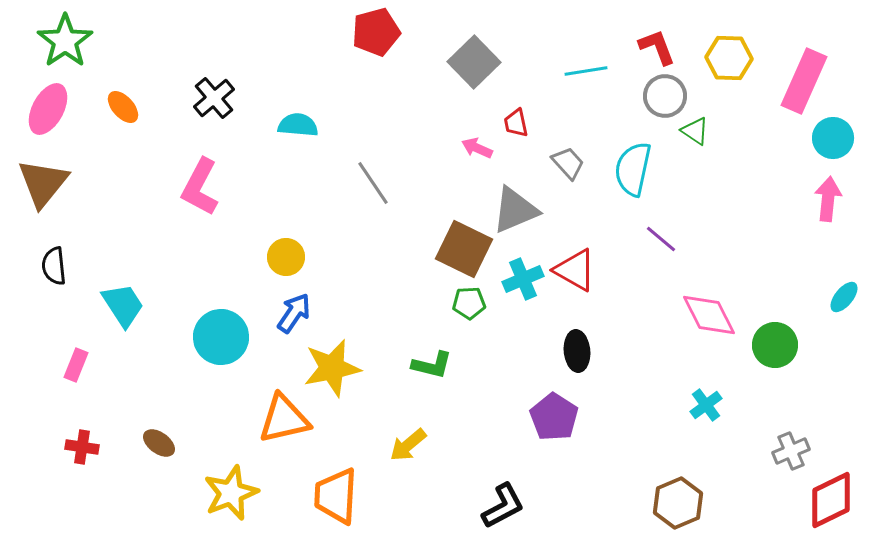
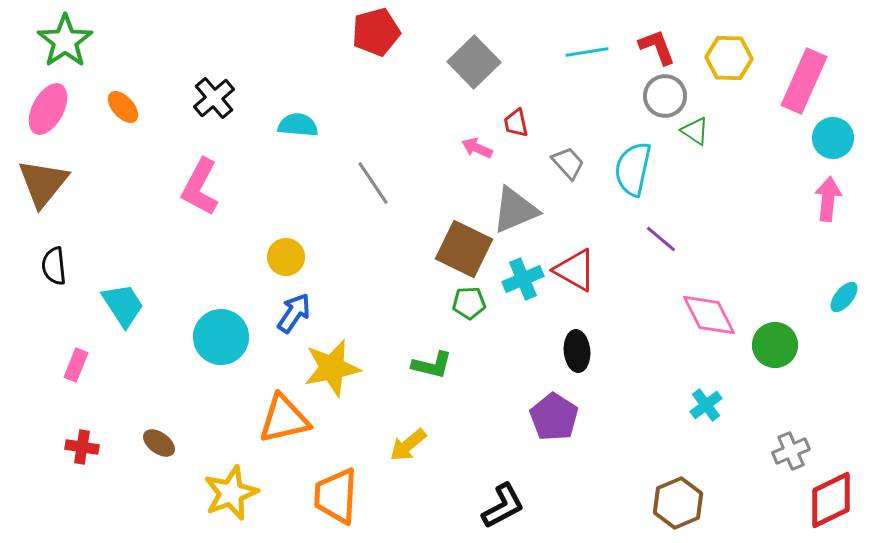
cyan line at (586, 71): moved 1 px right, 19 px up
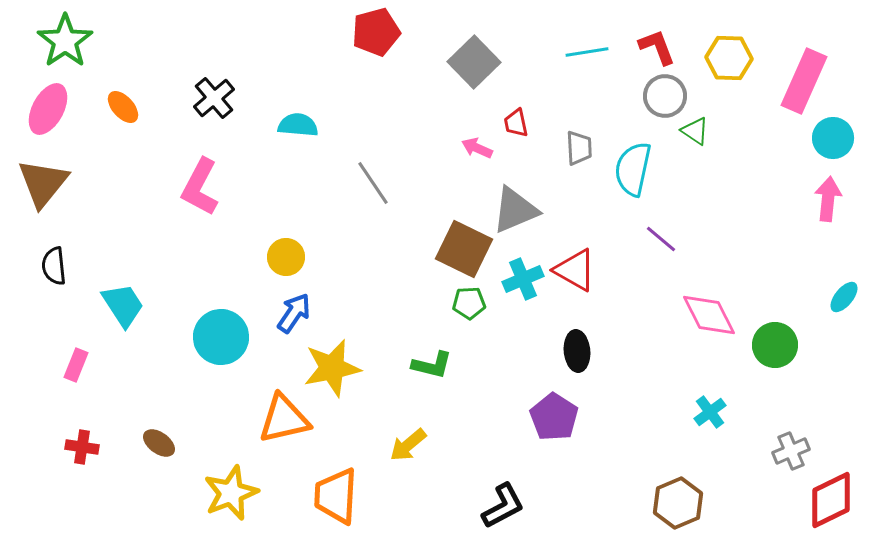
gray trapezoid at (568, 163): moved 11 px right, 15 px up; rotated 39 degrees clockwise
cyan cross at (706, 405): moved 4 px right, 7 px down
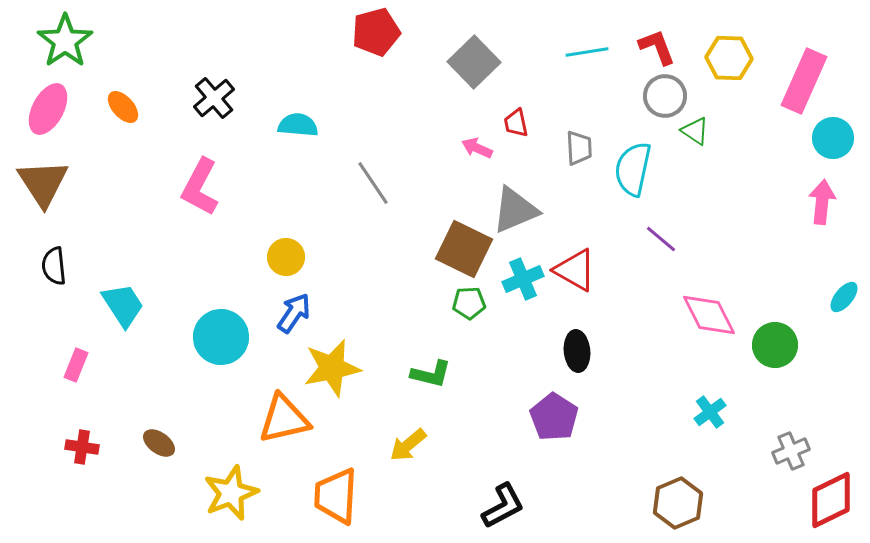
brown triangle at (43, 183): rotated 12 degrees counterclockwise
pink arrow at (828, 199): moved 6 px left, 3 px down
green L-shape at (432, 365): moved 1 px left, 9 px down
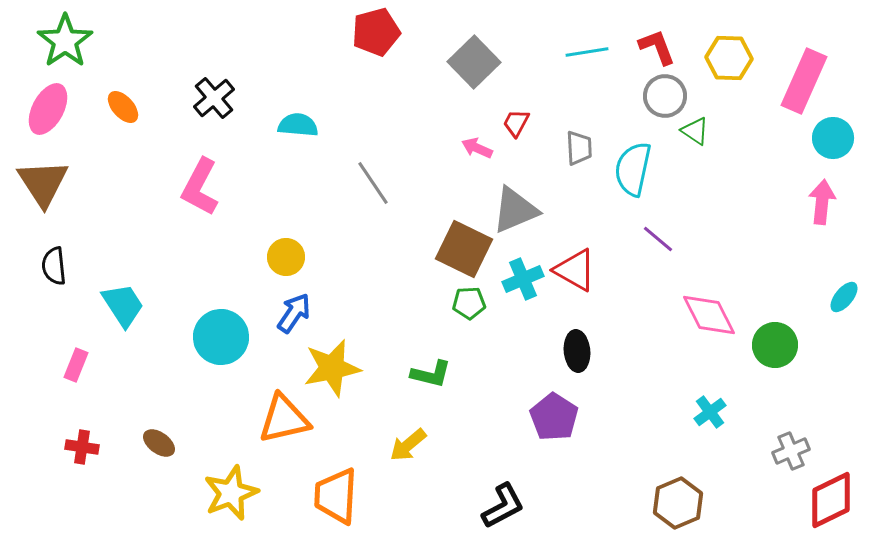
red trapezoid at (516, 123): rotated 40 degrees clockwise
purple line at (661, 239): moved 3 px left
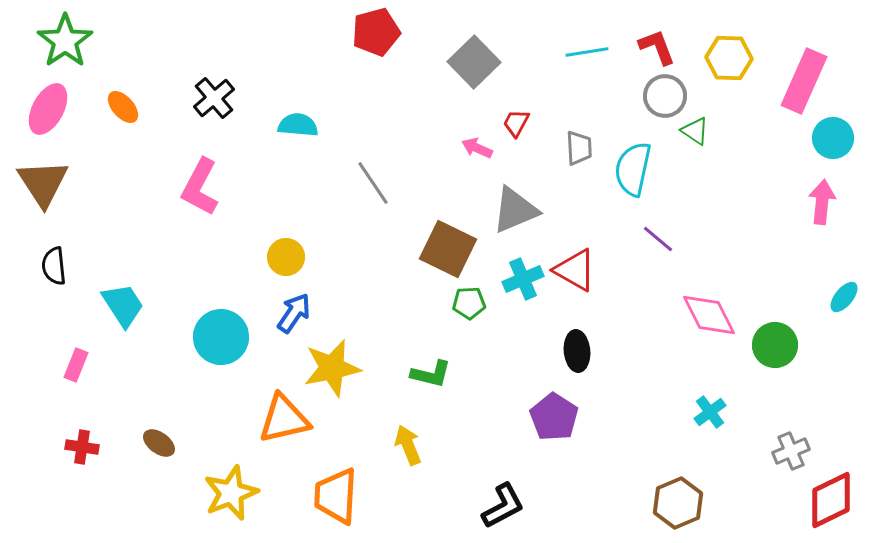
brown square at (464, 249): moved 16 px left
yellow arrow at (408, 445): rotated 108 degrees clockwise
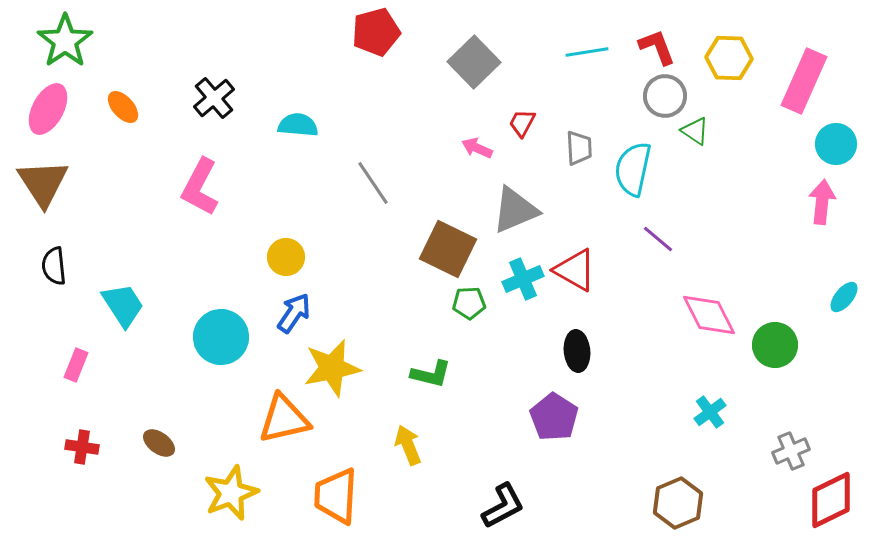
red trapezoid at (516, 123): moved 6 px right
cyan circle at (833, 138): moved 3 px right, 6 px down
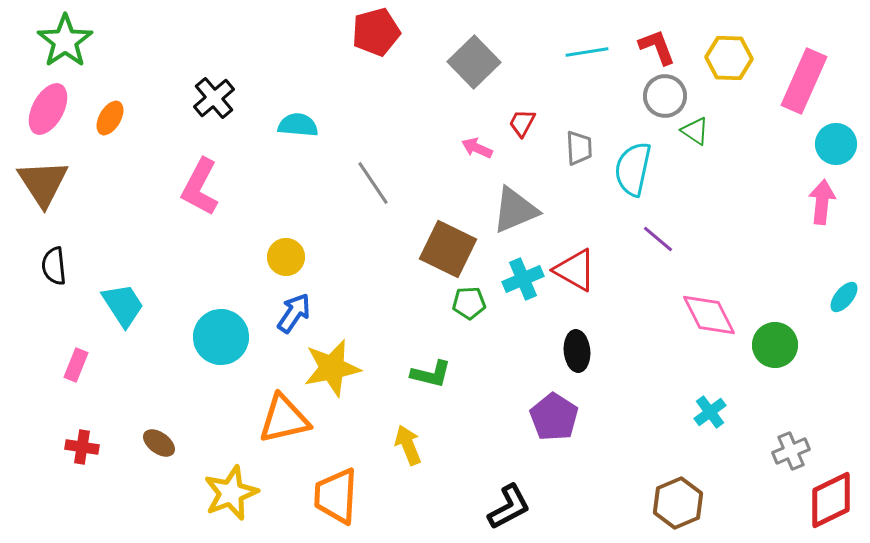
orange ellipse at (123, 107): moved 13 px left, 11 px down; rotated 72 degrees clockwise
black L-shape at (503, 506): moved 6 px right, 1 px down
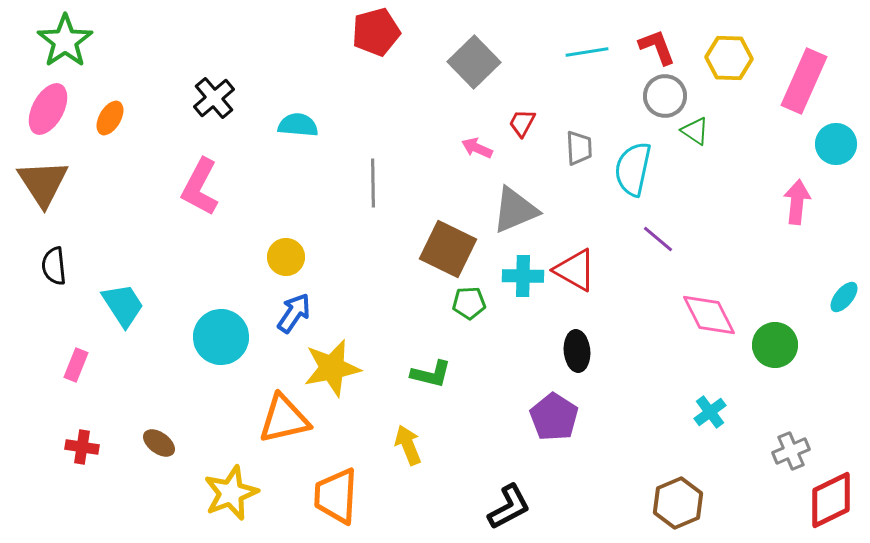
gray line at (373, 183): rotated 33 degrees clockwise
pink arrow at (822, 202): moved 25 px left
cyan cross at (523, 279): moved 3 px up; rotated 24 degrees clockwise
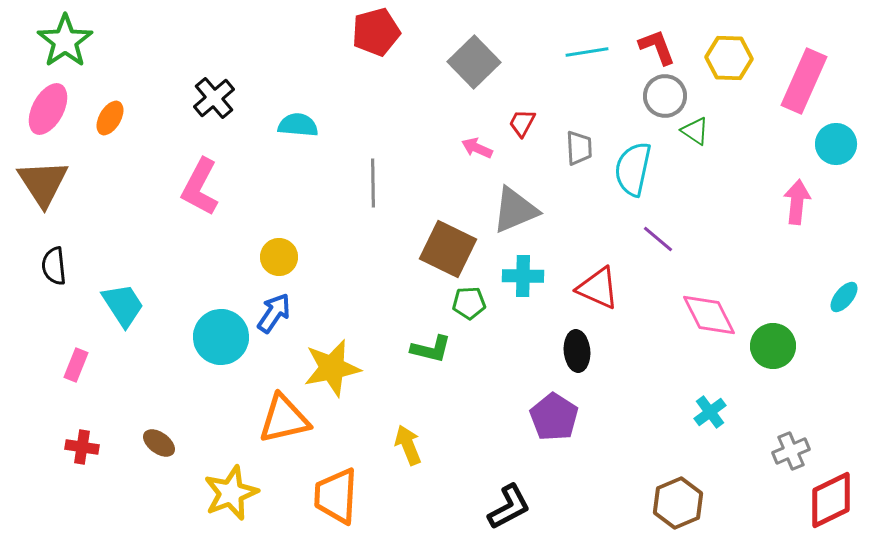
yellow circle at (286, 257): moved 7 px left
red triangle at (575, 270): moved 23 px right, 18 px down; rotated 6 degrees counterclockwise
blue arrow at (294, 313): moved 20 px left
green circle at (775, 345): moved 2 px left, 1 px down
green L-shape at (431, 374): moved 25 px up
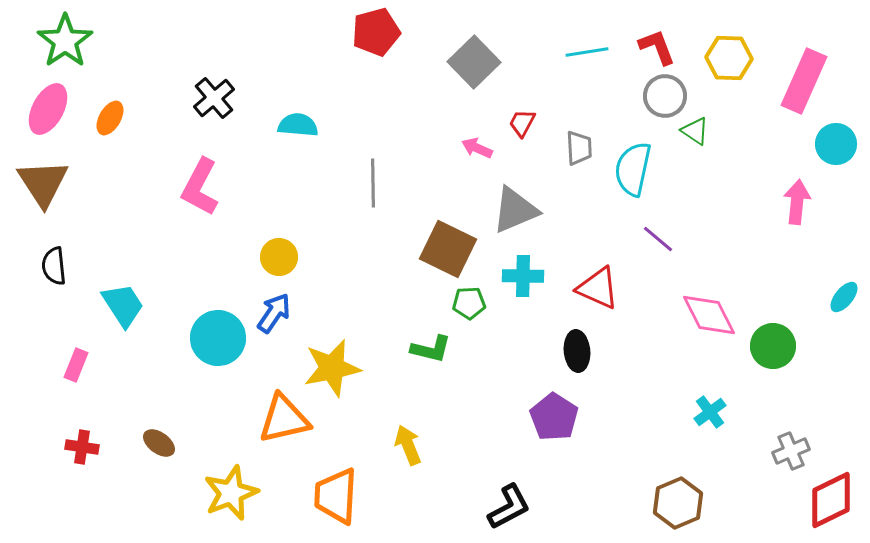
cyan circle at (221, 337): moved 3 px left, 1 px down
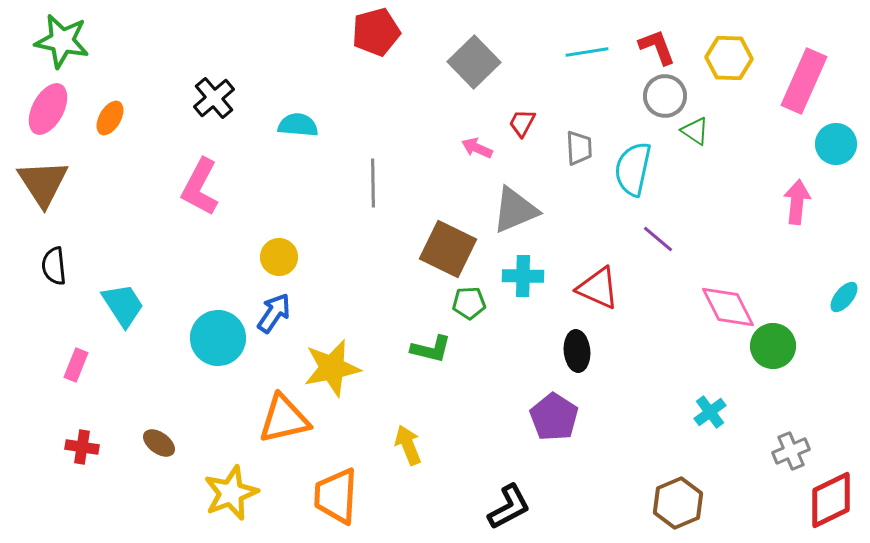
green star at (65, 41): moved 3 px left; rotated 26 degrees counterclockwise
pink diamond at (709, 315): moved 19 px right, 8 px up
